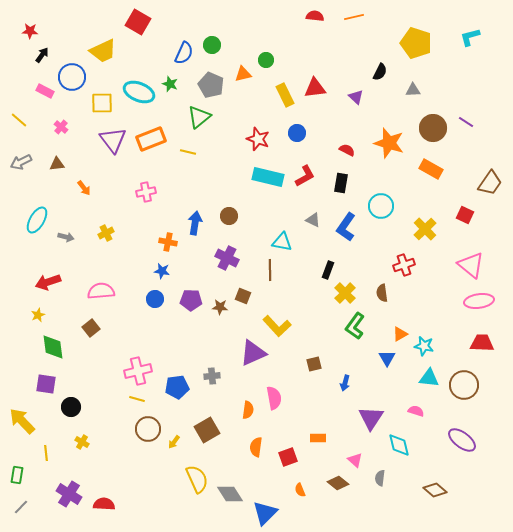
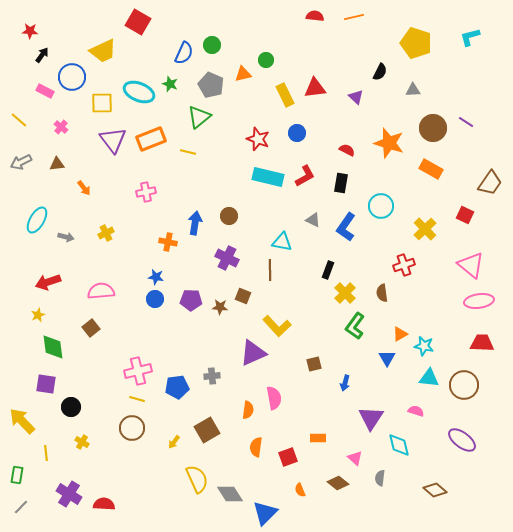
blue star at (162, 271): moved 6 px left, 6 px down
brown circle at (148, 429): moved 16 px left, 1 px up
pink triangle at (355, 460): moved 2 px up
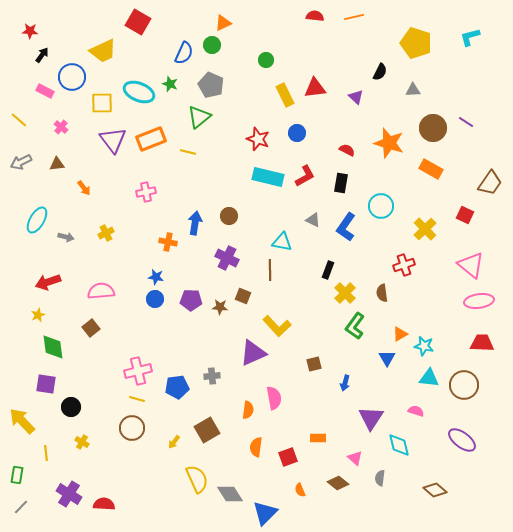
orange triangle at (243, 74): moved 20 px left, 51 px up; rotated 12 degrees counterclockwise
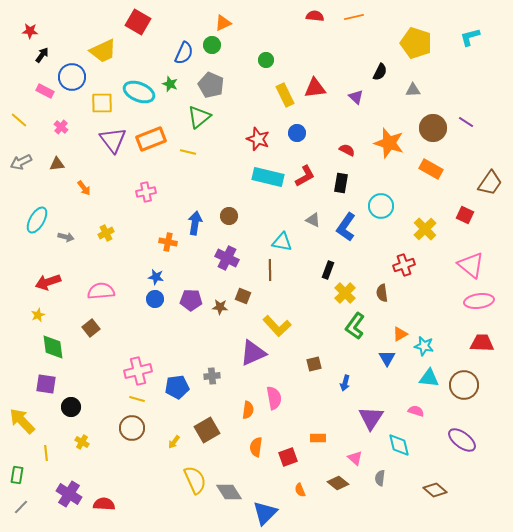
yellow semicircle at (197, 479): moved 2 px left, 1 px down
gray diamond at (230, 494): moved 1 px left, 2 px up
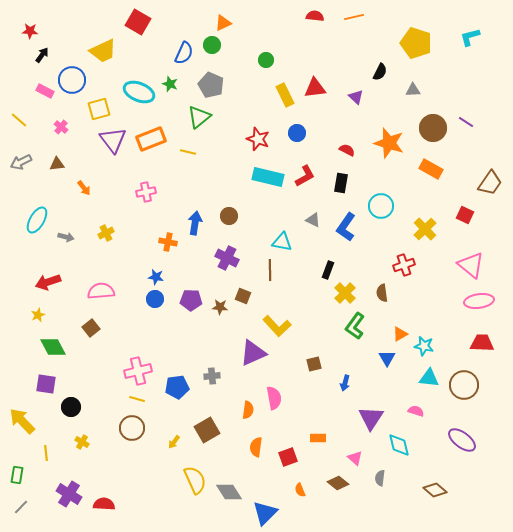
blue circle at (72, 77): moved 3 px down
yellow square at (102, 103): moved 3 px left, 6 px down; rotated 15 degrees counterclockwise
green diamond at (53, 347): rotated 20 degrees counterclockwise
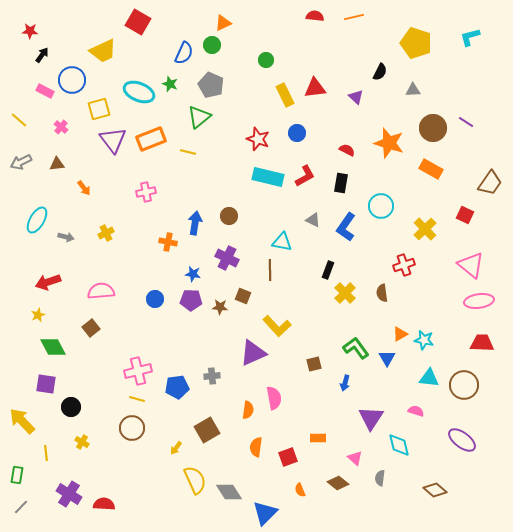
blue star at (156, 277): moved 37 px right, 3 px up
green L-shape at (355, 326): moved 1 px right, 22 px down; rotated 108 degrees clockwise
cyan star at (424, 346): moved 6 px up
yellow arrow at (174, 442): moved 2 px right, 6 px down
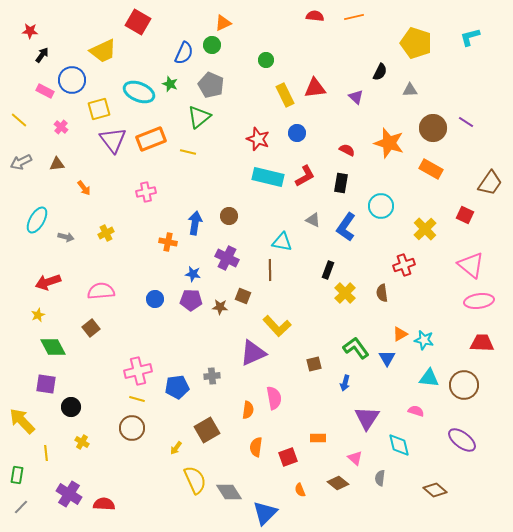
gray triangle at (413, 90): moved 3 px left
purple triangle at (371, 418): moved 4 px left
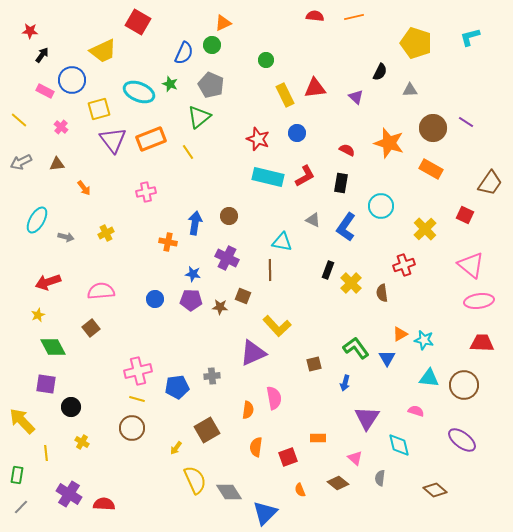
yellow line at (188, 152): rotated 42 degrees clockwise
yellow cross at (345, 293): moved 6 px right, 10 px up
